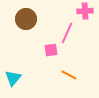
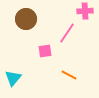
pink line: rotated 10 degrees clockwise
pink square: moved 6 px left, 1 px down
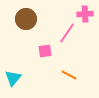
pink cross: moved 3 px down
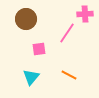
pink square: moved 6 px left, 2 px up
cyan triangle: moved 18 px right, 1 px up
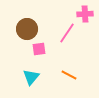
brown circle: moved 1 px right, 10 px down
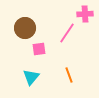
brown circle: moved 2 px left, 1 px up
orange line: rotated 42 degrees clockwise
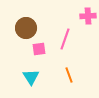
pink cross: moved 3 px right, 2 px down
brown circle: moved 1 px right
pink line: moved 2 px left, 6 px down; rotated 15 degrees counterclockwise
cyan triangle: rotated 12 degrees counterclockwise
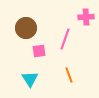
pink cross: moved 2 px left, 1 px down
pink square: moved 2 px down
cyan triangle: moved 1 px left, 2 px down
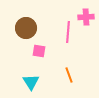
pink line: moved 3 px right, 7 px up; rotated 15 degrees counterclockwise
pink square: rotated 16 degrees clockwise
cyan triangle: moved 1 px right, 3 px down
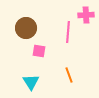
pink cross: moved 2 px up
